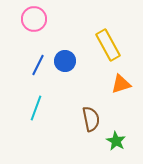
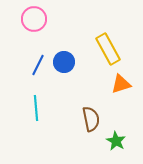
yellow rectangle: moved 4 px down
blue circle: moved 1 px left, 1 px down
cyan line: rotated 25 degrees counterclockwise
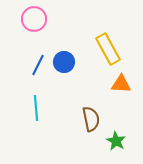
orange triangle: rotated 20 degrees clockwise
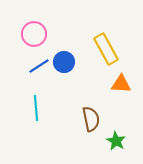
pink circle: moved 15 px down
yellow rectangle: moved 2 px left
blue line: moved 1 px right, 1 px down; rotated 30 degrees clockwise
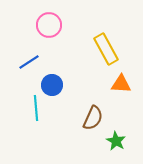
pink circle: moved 15 px right, 9 px up
blue circle: moved 12 px left, 23 px down
blue line: moved 10 px left, 4 px up
brown semicircle: moved 2 px right, 1 px up; rotated 35 degrees clockwise
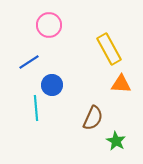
yellow rectangle: moved 3 px right
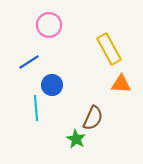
green star: moved 40 px left, 2 px up
